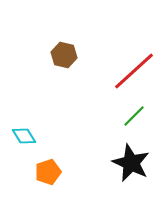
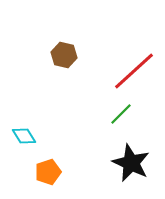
green line: moved 13 px left, 2 px up
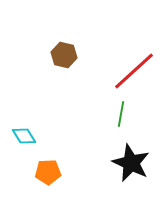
green line: rotated 35 degrees counterclockwise
orange pentagon: rotated 15 degrees clockwise
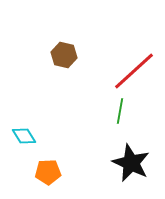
green line: moved 1 px left, 3 px up
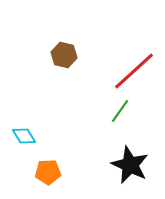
green line: rotated 25 degrees clockwise
black star: moved 1 px left, 2 px down
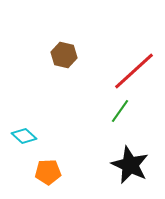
cyan diamond: rotated 15 degrees counterclockwise
